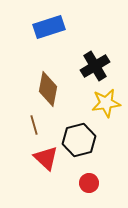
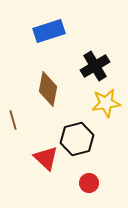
blue rectangle: moved 4 px down
brown line: moved 21 px left, 5 px up
black hexagon: moved 2 px left, 1 px up
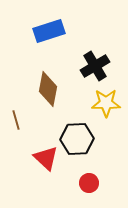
yellow star: rotated 8 degrees clockwise
brown line: moved 3 px right
black hexagon: rotated 12 degrees clockwise
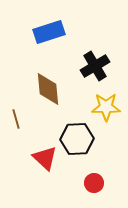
blue rectangle: moved 1 px down
brown diamond: rotated 16 degrees counterclockwise
yellow star: moved 4 px down
brown line: moved 1 px up
red triangle: moved 1 px left
red circle: moved 5 px right
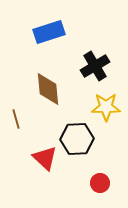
red circle: moved 6 px right
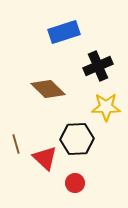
blue rectangle: moved 15 px right
black cross: moved 3 px right; rotated 8 degrees clockwise
brown diamond: rotated 40 degrees counterclockwise
brown line: moved 25 px down
red circle: moved 25 px left
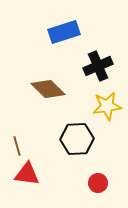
yellow star: moved 1 px right, 1 px up; rotated 8 degrees counterclockwise
brown line: moved 1 px right, 2 px down
red triangle: moved 18 px left, 16 px down; rotated 36 degrees counterclockwise
red circle: moved 23 px right
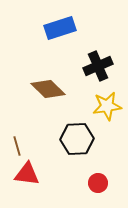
blue rectangle: moved 4 px left, 4 px up
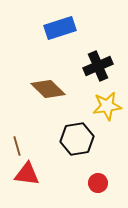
black hexagon: rotated 8 degrees counterclockwise
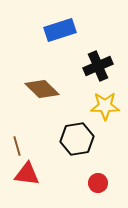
blue rectangle: moved 2 px down
brown diamond: moved 6 px left
yellow star: moved 2 px left; rotated 8 degrees clockwise
